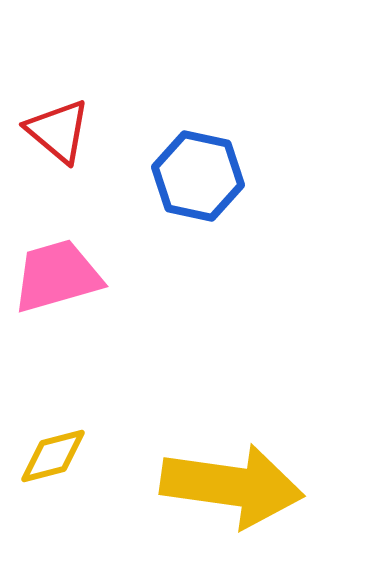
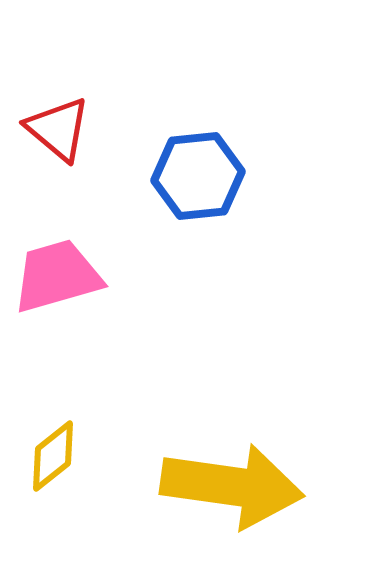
red triangle: moved 2 px up
blue hexagon: rotated 18 degrees counterclockwise
yellow diamond: rotated 24 degrees counterclockwise
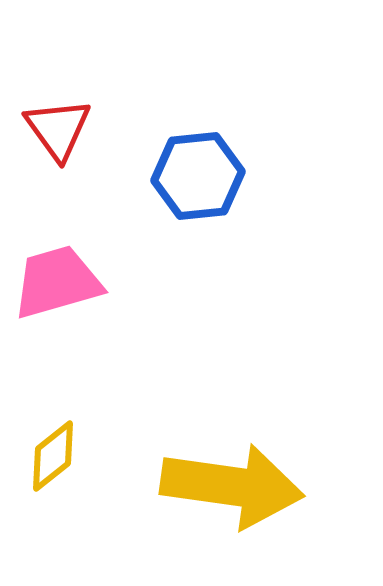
red triangle: rotated 14 degrees clockwise
pink trapezoid: moved 6 px down
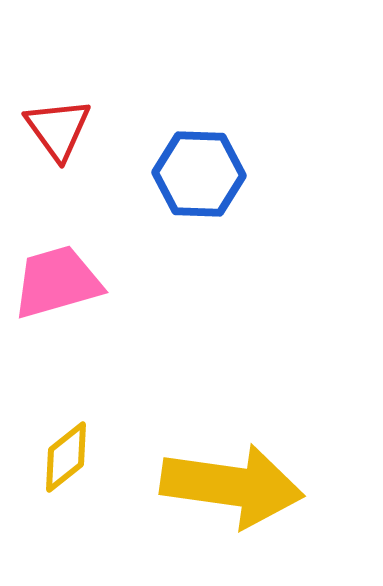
blue hexagon: moved 1 px right, 2 px up; rotated 8 degrees clockwise
yellow diamond: moved 13 px right, 1 px down
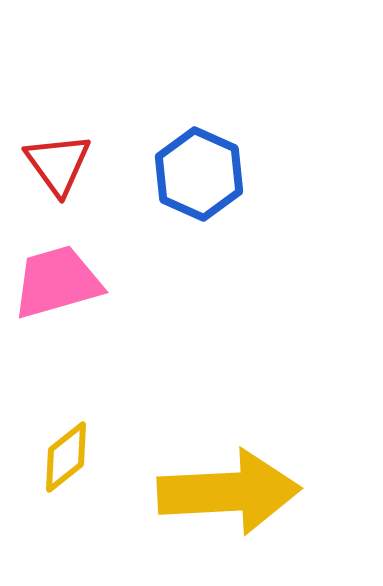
red triangle: moved 35 px down
blue hexagon: rotated 22 degrees clockwise
yellow arrow: moved 3 px left, 6 px down; rotated 11 degrees counterclockwise
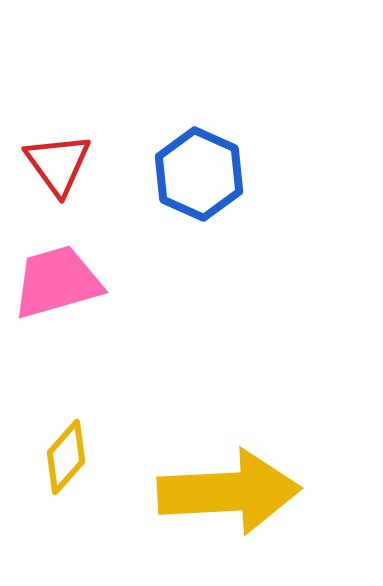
yellow diamond: rotated 10 degrees counterclockwise
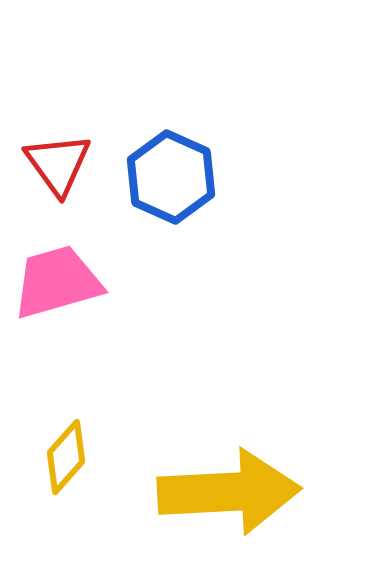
blue hexagon: moved 28 px left, 3 px down
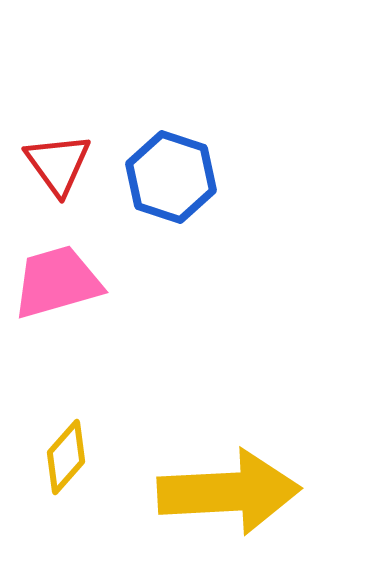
blue hexagon: rotated 6 degrees counterclockwise
